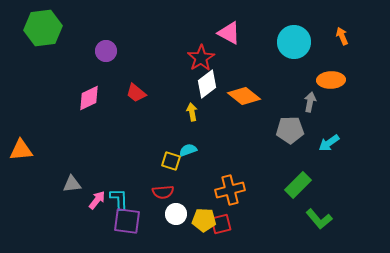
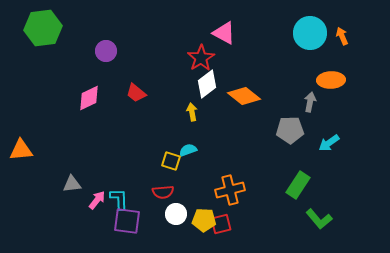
pink triangle: moved 5 px left
cyan circle: moved 16 px right, 9 px up
green rectangle: rotated 12 degrees counterclockwise
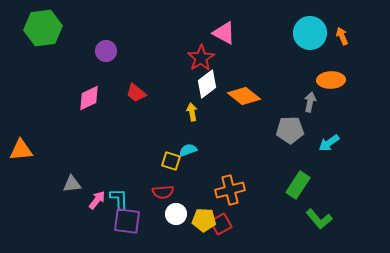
red square: rotated 15 degrees counterclockwise
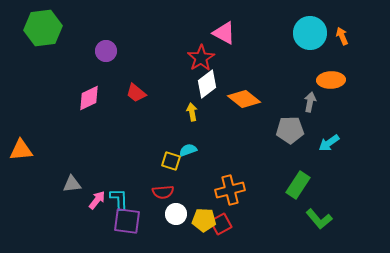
orange diamond: moved 3 px down
